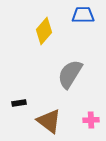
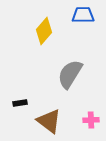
black rectangle: moved 1 px right
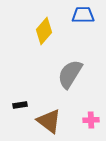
black rectangle: moved 2 px down
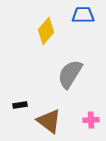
yellow diamond: moved 2 px right
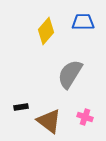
blue trapezoid: moved 7 px down
black rectangle: moved 1 px right, 2 px down
pink cross: moved 6 px left, 3 px up; rotated 21 degrees clockwise
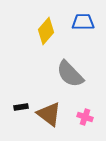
gray semicircle: rotated 76 degrees counterclockwise
brown triangle: moved 7 px up
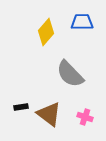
blue trapezoid: moved 1 px left
yellow diamond: moved 1 px down
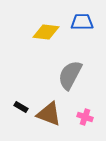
yellow diamond: rotated 56 degrees clockwise
gray semicircle: moved 1 px down; rotated 72 degrees clockwise
black rectangle: rotated 40 degrees clockwise
brown triangle: rotated 16 degrees counterclockwise
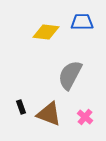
black rectangle: rotated 40 degrees clockwise
pink cross: rotated 21 degrees clockwise
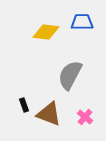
black rectangle: moved 3 px right, 2 px up
